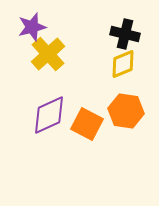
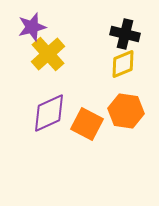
purple diamond: moved 2 px up
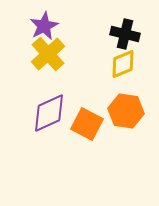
purple star: moved 12 px right, 1 px up; rotated 12 degrees counterclockwise
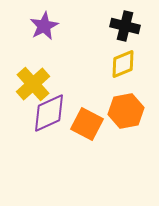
black cross: moved 8 px up
yellow cross: moved 15 px left, 30 px down
orange hexagon: rotated 20 degrees counterclockwise
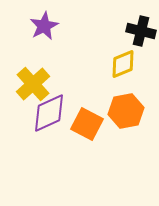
black cross: moved 16 px right, 5 px down
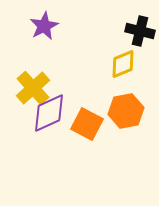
black cross: moved 1 px left
yellow cross: moved 4 px down
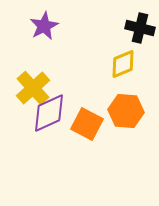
black cross: moved 3 px up
orange hexagon: rotated 16 degrees clockwise
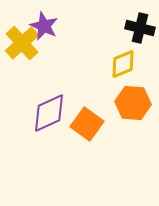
purple star: rotated 20 degrees counterclockwise
yellow cross: moved 11 px left, 45 px up
orange hexagon: moved 7 px right, 8 px up
orange square: rotated 8 degrees clockwise
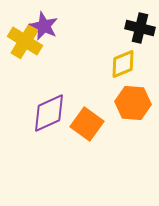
yellow cross: moved 3 px right, 2 px up; rotated 16 degrees counterclockwise
